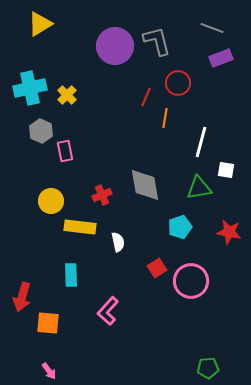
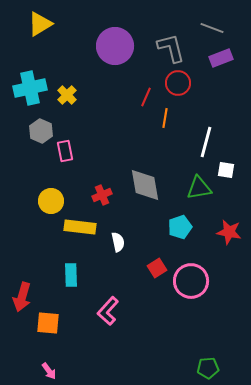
gray L-shape: moved 14 px right, 7 px down
white line: moved 5 px right
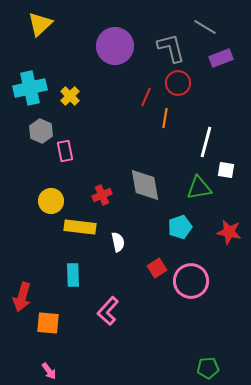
yellow triangle: rotated 12 degrees counterclockwise
gray line: moved 7 px left, 1 px up; rotated 10 degrees clockwise
yellow cross: moved 3 px right, 1 px down
cyan rectangle: moved 2 px right
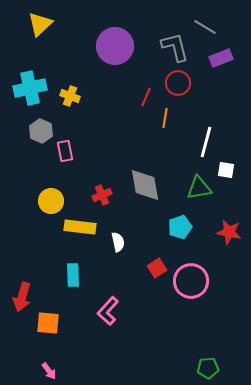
gray L-shape: moved 4 px right, 1 px up
yellow cross: rotated 24 degrees counterclockwise
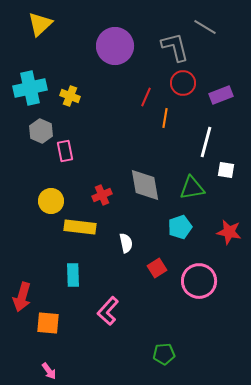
purple rectangle: moved 37 px down
red circle: moved 5 px right
green triangle: moved 7 px left
white semicircle: moved 8 px right, 1 px down
pink circle: moved 8 px right
green pentagon: moved 44 px left, 14 px up
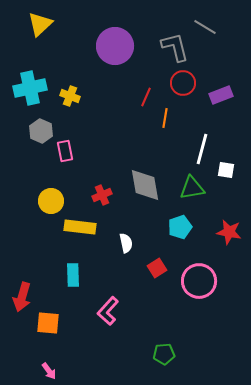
white line: moved 4 px left, 7 px down
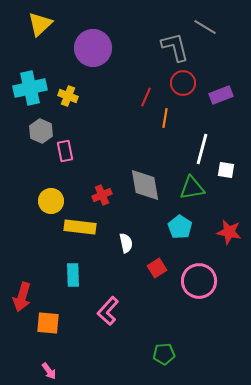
purple circle: moved 22 px left, 2 px down
yellow cross: moved 2 px left
cyan pentagon: rotated 20 degrees counterclockwise
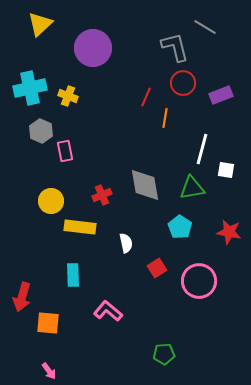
pink L-shape: rotated 88 degrees clockwise
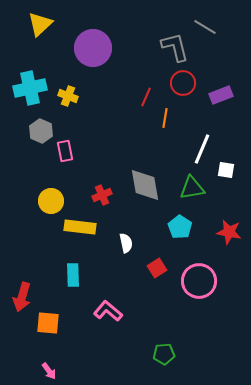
white line: rotated 8 degrees clockwise
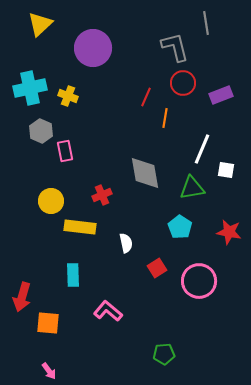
gray line: moved 1 px right, 4 px up; rotated 50 degrees clockwise
gray diamond: moved 12 px up
